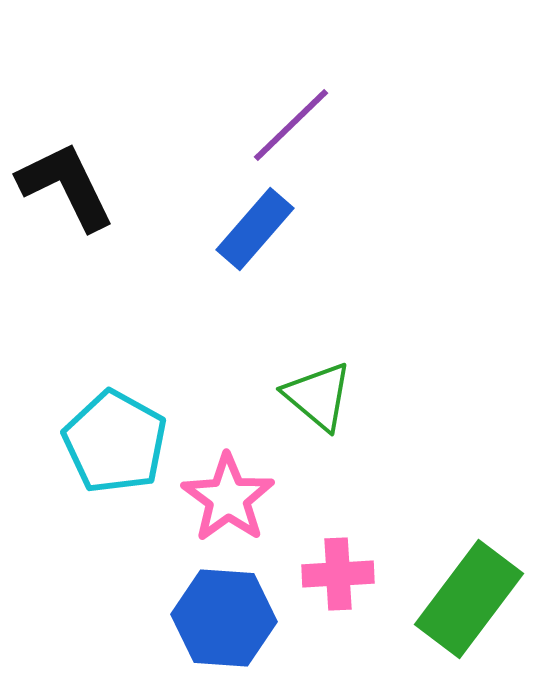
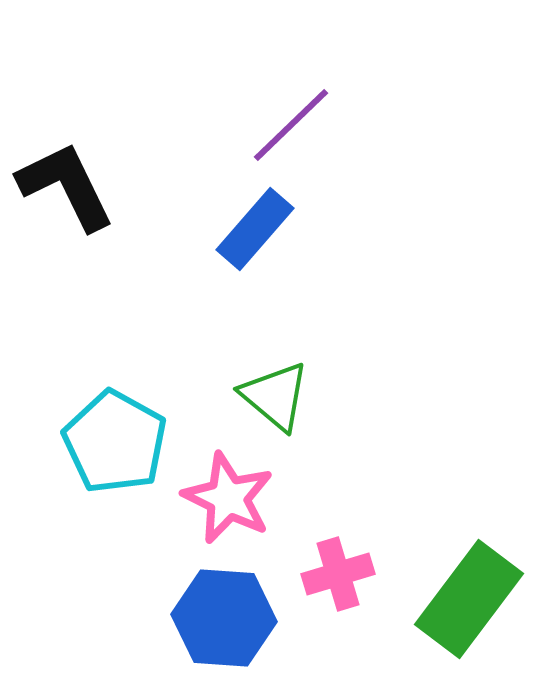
green triangle: moved 43 px left
pink star: rotated 10 degrees counterclockwise
pink cross: rotated 14 degrees counterclockwise
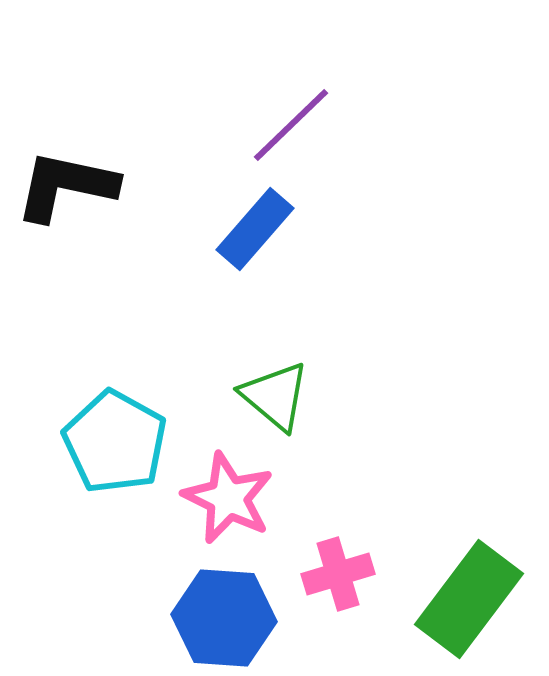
black L-shape: rotated 52 degrees counterclockwise
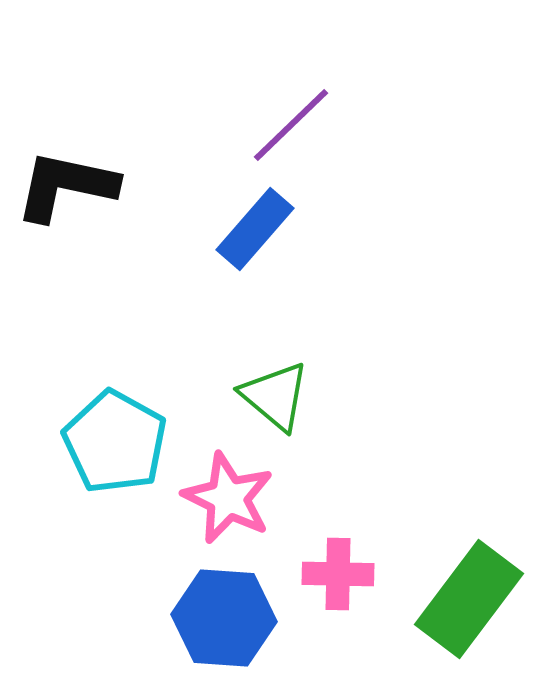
pink cross: rotated 18 degrees clockwise
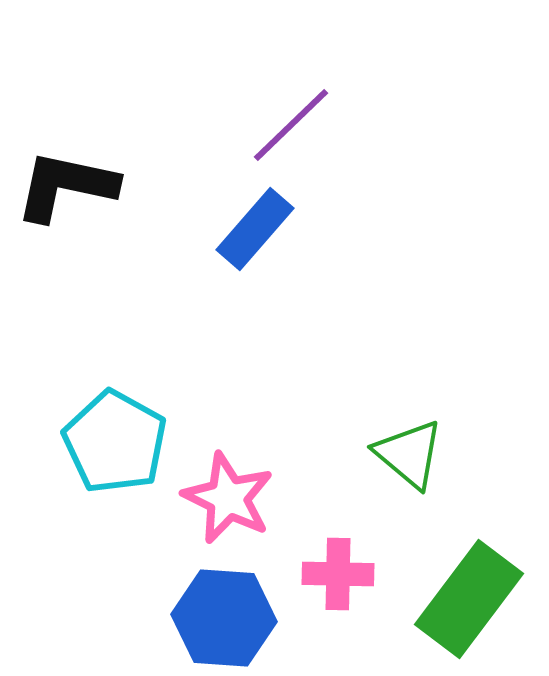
green triangle: moved 134 px right, 58 px down
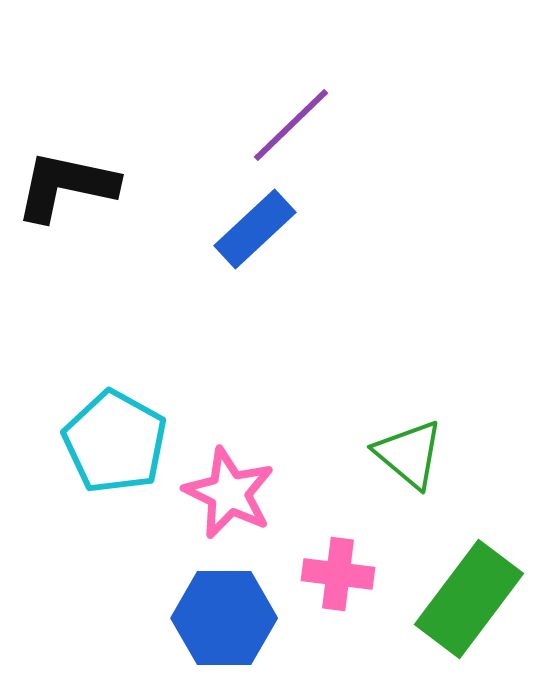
blue rectangle: rotated 6 degrees clockwise
pink star: moved 1 px right, 5 px up
pink cross: rotated 6 degrees clockwise
blue hexagon: rotated 4 degrees counterclockwise
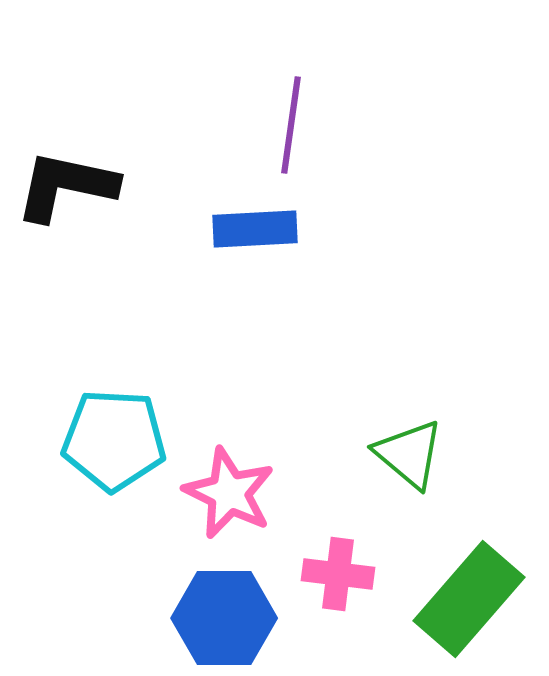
purple line: rotated 38 degrees counterclockwise
blue rectangle: rotated 40 degrees clockwise
cyan pentagon: moved 1 px left, 2 px up; rotated 26 degrees counterclockwise
green rectangle: rotated 4 degrees clockwise
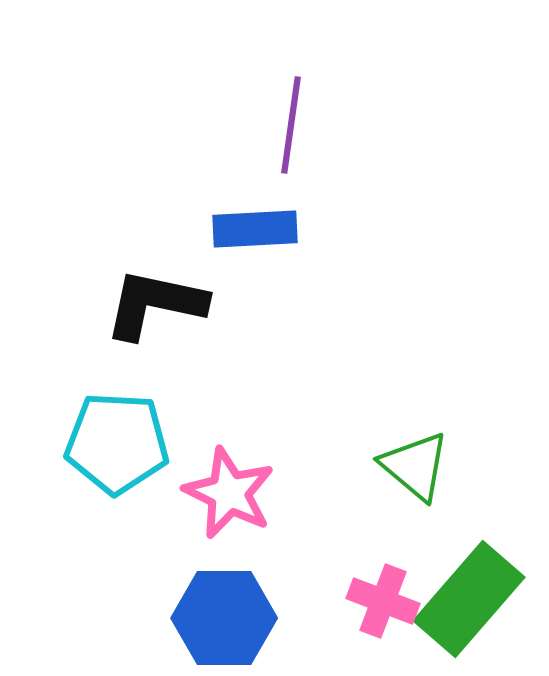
black L-shape: moved 89 px right, 118 px down
cyan pentagon: moved 3 px right, 3 px down
green triangle: moved 6 px right, 12 px down
pink cross: moved 45 px right, 27 px down; rotated 14 degrees clockwise
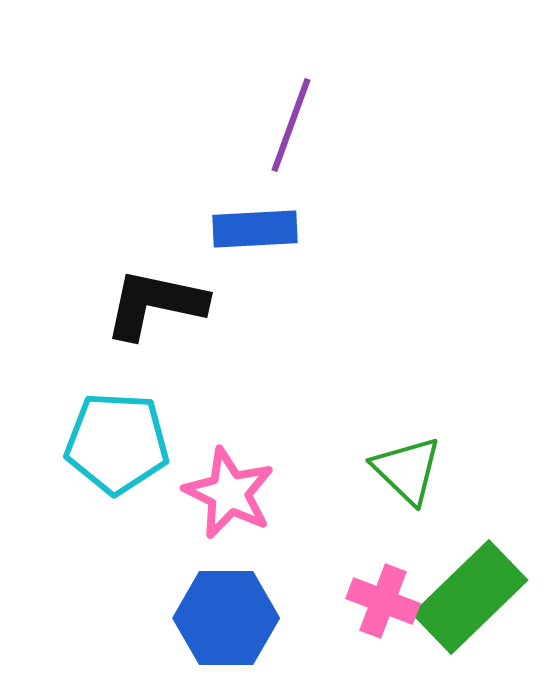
purple line: rotated 12 degrees clockwise
green triangle: moved 8 px left, 4 px down; rotated 4 degrees clockwise
green rectangle: moved 1 px right, 2 px up; rotated 5 degrees clockwise
blue hexagon: moved 2 px right
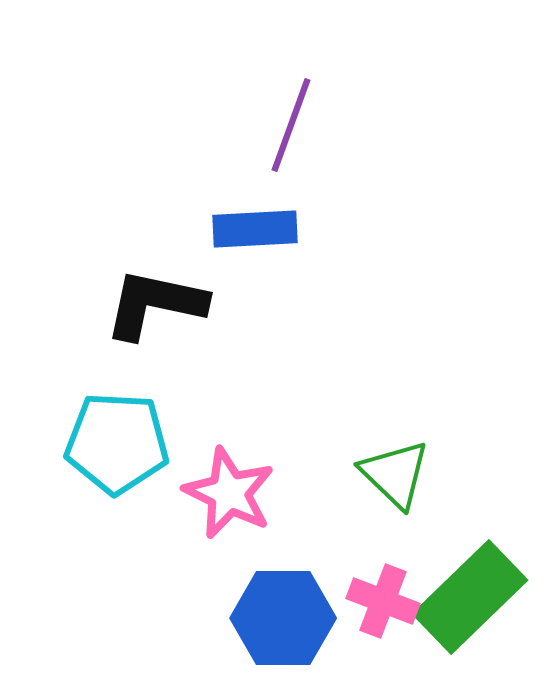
green triangle: moved 12 px left, 4 px down
blue hexagon: moved 57 px right
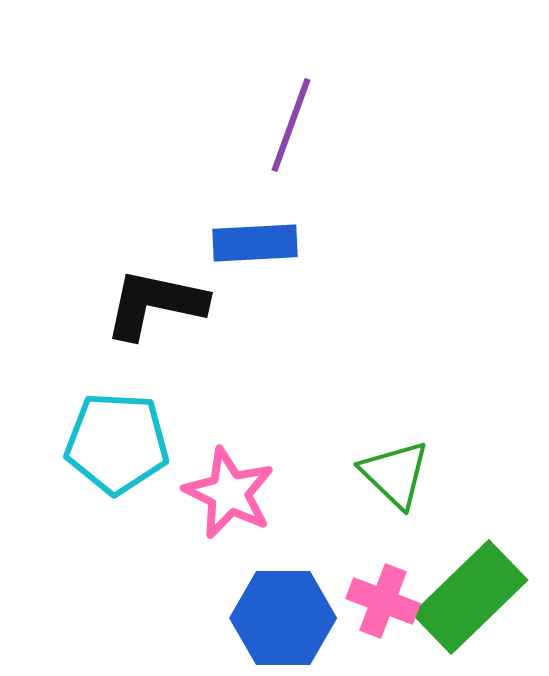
blue rectangle: moved 14 px down
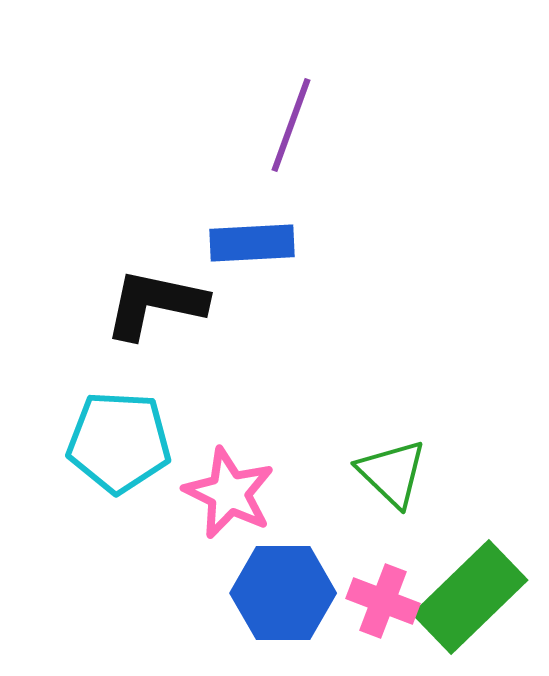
blue rectangle: moved 3 px left
cyan pentagon: moved 2 px right, 1 px up
green triangle: moved 3 px left, 1 px up
blue hexagon: moved 25 px up
